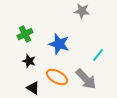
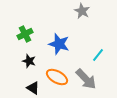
gray star: rotated 21 degrees clockwise
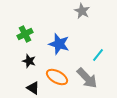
gray arrow: moved 1 px right, 1 px up
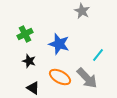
orange ellipse: moved 3 px right
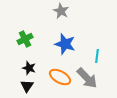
gray star: moved 21 px left
green cross: moved 5 px down
blue star: moved 6 px right
cyan line: moved 1 px left, 1 px down; rotated 32 degrees counterclockwise
black star: moved 7 px down
black triangle: moved 6 px left, 2 px up; rotated 32 degrees clockwise
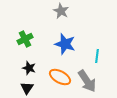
gray arrow: moved 3 px down; rotated 10 degrees clockwise
black triangle: moved 2 px down
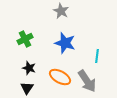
blue star: moved 1 px up
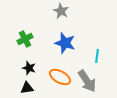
black triangle: rotated 48 degrees clockwise
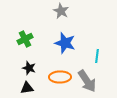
orange ellipse: rotated 30 degrees counterclockwise
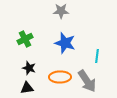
gray star: rotated 28 degrees counterclockwise
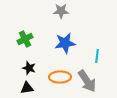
blue star: rotated 25 degrees counterclockwise
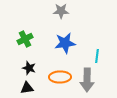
gray arrow: moved 1 px up; rotated 35 degrees clockwise
